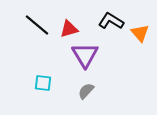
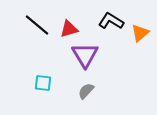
orange triangle: rotated 30 degrees clockwise
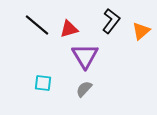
black L-shape: rotated 95 degrees clockwise
orange triangle: moved 1 px right, 2 px up
purple triangle: moved 1 px down
gray semicircle: moved 2 px left, 2 px up
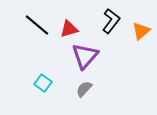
purple triangle: rotated 12 degrees clockwise
cyan square: rotated 30 degrees clockwise
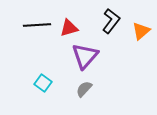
black line: rotated 44 degrees counterclockwise
red triangle: moved 1 px up
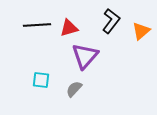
cyan square: moved 2 px left, 3 px up; rotated 30 degrees counterclockwise
gray semicircle: moved 10 px left
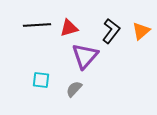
black L-shape: moved 10 px down
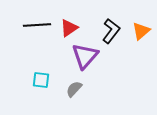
red triangle: rotated 18 degrees counterclockwise
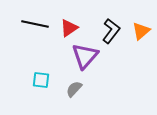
black line: moved 2 px left, 1 px up; rotated 16 degrees clockwise
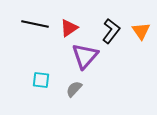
orange triangle: rotated 24 degrees counterclockwise
